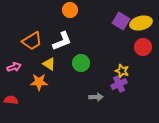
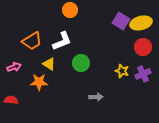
purple cross: moved 24 px right, 10 px up
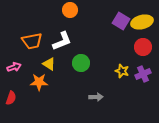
yellow ellipse: moved 1 px right, 1 px up
orange trapezoid: rotated 20 degrees clockwise
red semicircle: moved 2 px up; rotated 104 degrees clockwise
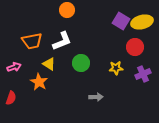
orange circle: moved 3 px left
red circle: moved 8 px left
yellow star: moved 6 px left, 3 px up; rotated 24 degrees counterclockwise
orange star: rotated 30 degrees clockwise
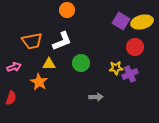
yellow triangle: rotated 32 degrees counterclockwise
purple cross: moved 13 px left
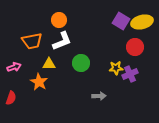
orange circle: moved 8 px left, 10 px down
gray arrow: moved 3 px right, 1 px up
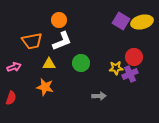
red circle: moved 1 px left, 10 px down
orange star: moved 6 px right, 5 px down; rotated 18 degrees counterclockwise
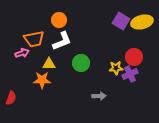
orange trapezoid: moved 2 px right, 2 px up
pink arrow: moved 8 px right, 14 px up
orange star: moved 3 px left, 7 px up; rotated 12 degrees counterclockwise
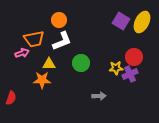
yellow ellipse: rotated 50 degrees counterclockwise
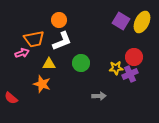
orange star: moved 4 px down; rotated 18 degrees clockwise
red semicircle: rotated 112 degrees clockwise
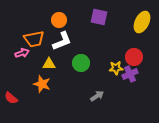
purple square: moved 22 px left, 4 px up; rotated 18 degrees counterclockwise
gray arrow: moved 2 px left; rotated 32 degrees counterclockwise
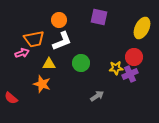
yellow ellipse: moved 6 px down
